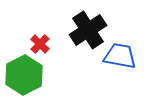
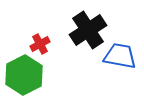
red cross: rotated 18 degrees clockwise
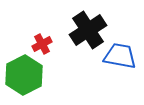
red cross: moved 2 px right
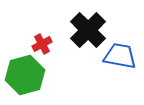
black cross: rotated 12 degrees counterclockwise
green hexagon: moved 1 px right; rotated 12 degrees clockwise
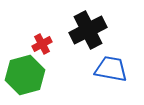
black cross: rotated 18 degrees clockwise
blue trapezoid: moved 9 px left, 13 px down
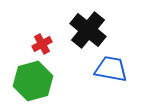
black cross: rotated 24 degrees counterclockwise
green hexagon: moved 8 px right, 6 px down
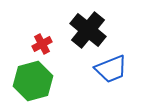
blue trapezoid: rotated 148 degrees clockwise
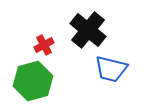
red cross: moved 2 px right, 1 px down
blue trapezoid: rotated 36 degrees clockwise
